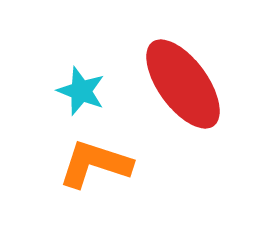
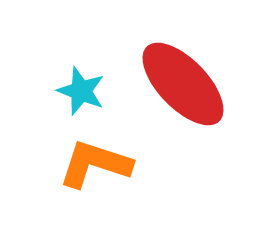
red ellipse: rotated 8 degrees counterclockwise
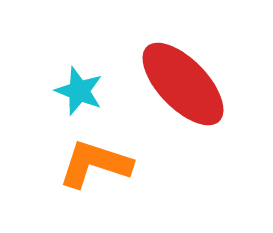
cyan star: moved 2 px left
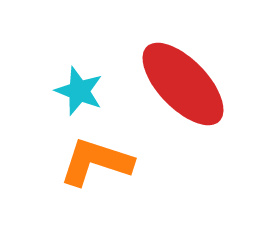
orange L-shape: moved 1 px right, 2 px up
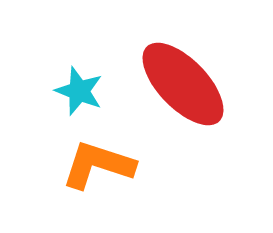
orange L-shape: moved 2 px right, 3 px down
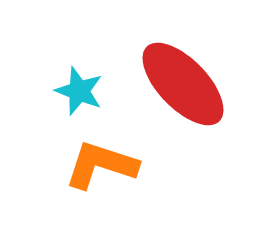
orange L-shape: moved 3 px right
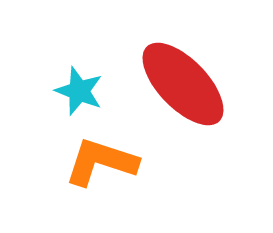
orange L-shape: moved 3 px up
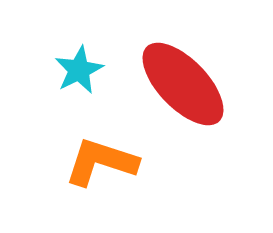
cyan star: moved 21 px up; rotated 24 degrees clockwise
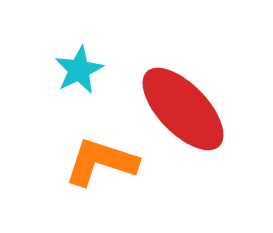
red ellipse: moved 25 px down
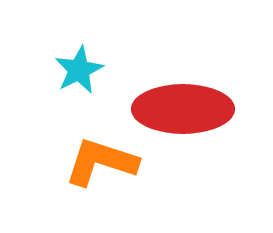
red ellipse: rotated 46 degrees counterclockwise
